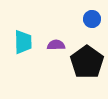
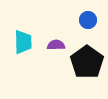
blue circle: moved 4 px left, 1 px down
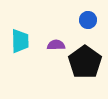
cyan trapezoid: moved 3 px left, 1 px up
black pentagon: moved 2 px left
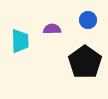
purple semicircle: moved 4 px left, 16 px up
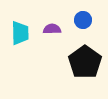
blue circle: moved 5 px left
cyan trapezoid: moved 8 px up
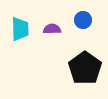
cyan trapezoid: moved 4 px up
black pentagon: moved 6 px down
